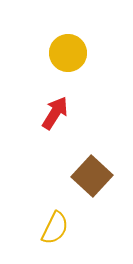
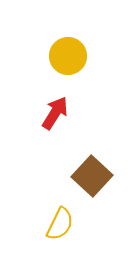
yellow circle: moved 3 px down
yellow semicircle: moved 5 px right, 4 px up
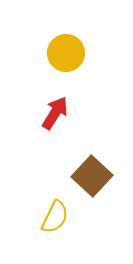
yellow circle: moved 2 px left, 3 px up
yellow semicircle: moved 5 px left, 7 px up
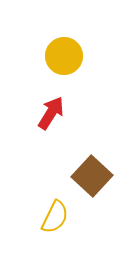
yellow circle: moved 2 px left, 3 px down
red arrow: moved 4 px left
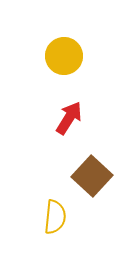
red arrow: moved 18 px right, 5 px down
yellow semicircle: rotated 20 degrees counterclockwise
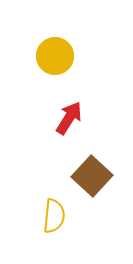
yellow circle: moved 9 px left
yellow semicircle: moved 1 px left, 1 px up
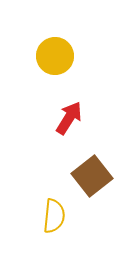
brown square: rotated 9 degrees clockwise
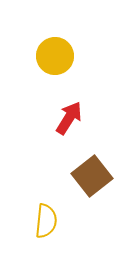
yellow semicircle: moved 8 px left, 5 px down
